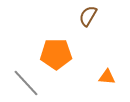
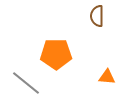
brown semicircle: moved 9 px right; rotated 30 degrees counterclockwise
gray line: rotated 8 degrees counterclockwise
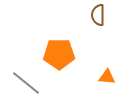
brown semicircle: moved 1 px right, 1 px up
orange pentagon: moved 3 px right
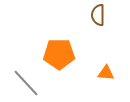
orange triangle: moved 1 px left, 4 px up
gray line: rotated 8 degrees clockwise
